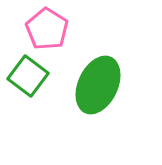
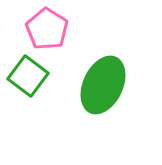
green ellipse: moved 5 px right
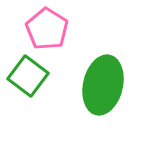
green ellipse: rotated 12 degrees counterclockwise
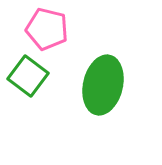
pink pentagon: rotated 18 degrees counterclockwise
